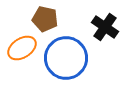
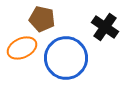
brown pentagon: moved 3 px left
orange ellipse: rotated 8 degrees clockwise
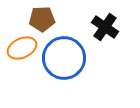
brown pentagon: rotated 15 degrees counterclockwise
blue circle: moved 2 px left
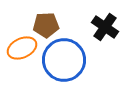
brown pentagon: moved 4 px right, 6 px down
blue circle: moved 2 px down
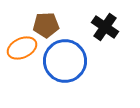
blue circle: moved 1 px right, 1 px down
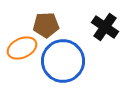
blue circle: moved 2 px left
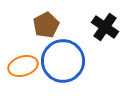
brown pentagon: rotated 25 degrees counterclockwise
orange ellipse: moved 1 px right, 18 px down; rotated 8 degrees clockwise
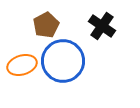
black cross: moved 3 px left, 1 px up
orange ellipse: moved 1 px left, 1 px up
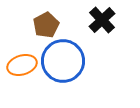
black cross: moved 6 px up; rotated 12 degrees clockwise
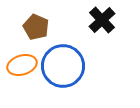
brown pentagon: moved 10 px left, 2 px down; rotated 20 degrees counterclockwise
blue circle: moved 5 px down
